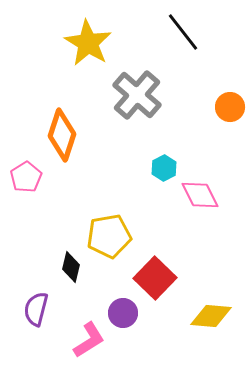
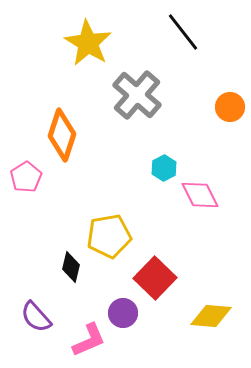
purple semicircle: moved 8 px down; rotated 56 degrees counterclockwise
pink L-shape: rotated 9 degrees clockwise
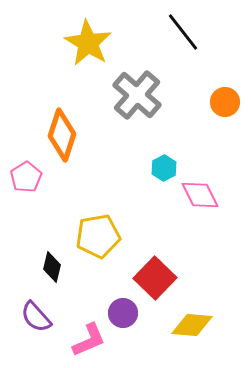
orange circle: moved 5 px left, 5 px up
yellow pentagon: moved 11 px left
black diamond: moved 19 px left
yellow diamond: moved 19 px left, 9 px down
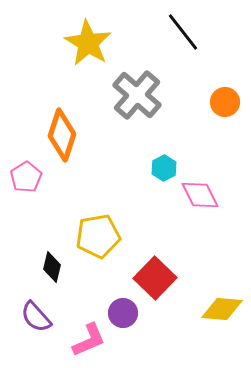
yellow diamond: moved 30 px right, 16 px up
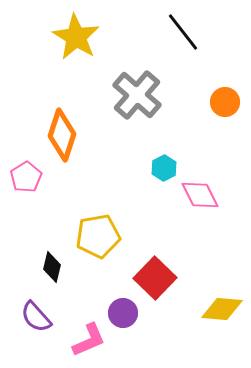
yellow star: moved 12 px left, 6 px up
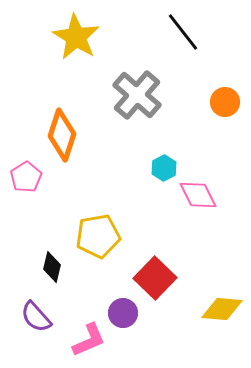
pink diamond: moved 2 px left
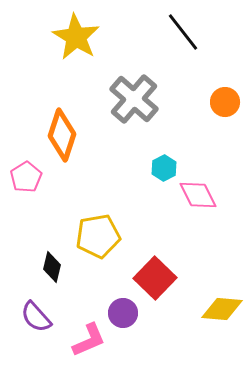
gray cross: moved 3 px left, 4 px down
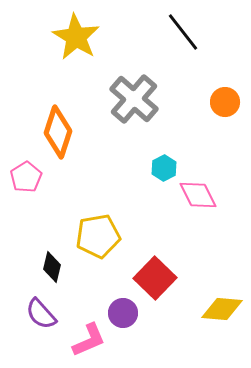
orange diamond: moved 4 px left, 3 px up
purple semicircle: moved 5 px right, 3 px up
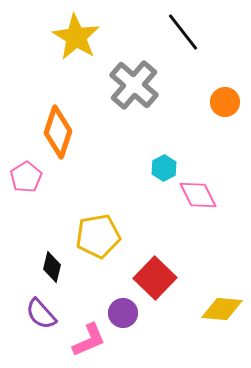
gray cross: moved 14 px up
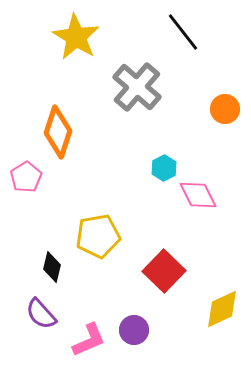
gray cross: moved 3 px right, 2 px down
orange circle: moved 7 px down
red square: moved 9 px right, 7 px up
yellow diamond: rotated 30 degrees counterclockwise
purple circle: moved 11 px right, 17 px down
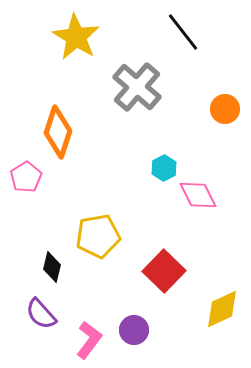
pink L-shape: rotated 30 degrees counterclockwise
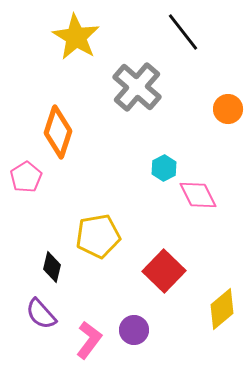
orange circle: moved 3 px right
yellow diamond: rotated 15 degrees counterclockwise
